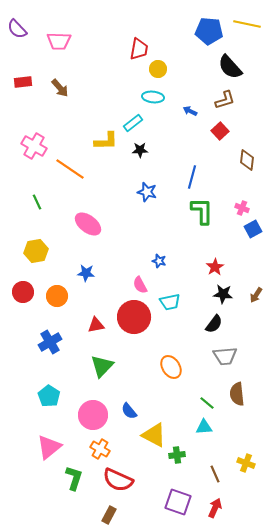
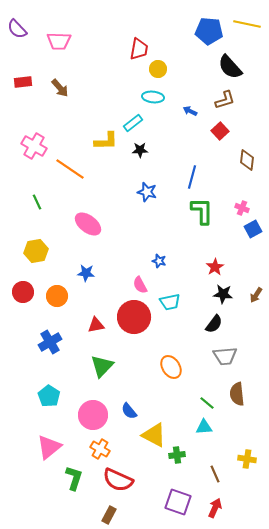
yellow cross at (246, 463): moved 1 px right, 4 px up; rotated 12 degrees counterclockwise
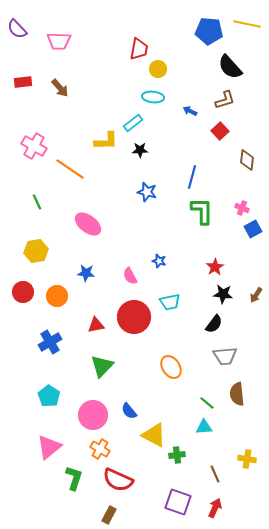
pink semicircle at (140, 285): moved 10 px left, 9 px up
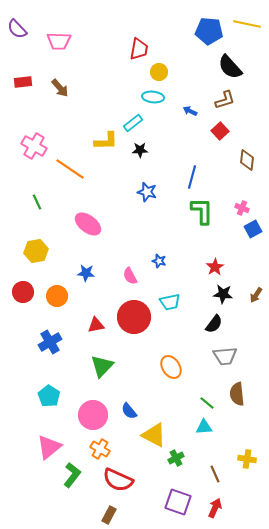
yellow circle at (158, 69): moved 1 px right, 3 px down
green cross at (177, 455): moved 1 px left, 3 px down; rotated 21 degrees counterclockwise
green L-shape at (74, 478): moved 2 px left, 3 px up; rotated 20 degrees clockwise
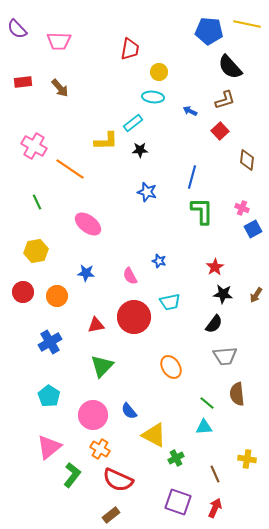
red trapezoid at (139, 49): moved 9 px left
brown rectangle at (109, 515): moved 2 px right; rotated 24 degrees clockwise
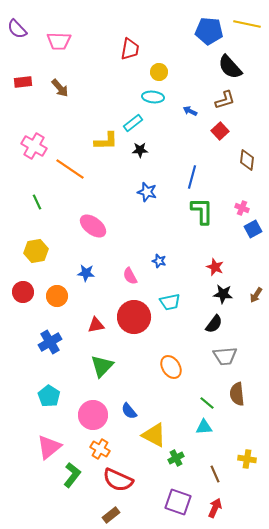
pink ellipse at (88, 224): moved 5 px right, 2 px down
red star at (215, 267): rotated 18 degrees counterclockwise
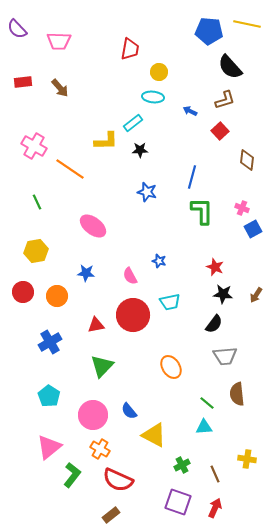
red circle at (134, 317): moved 1 px left, 2 px up
green cross at (176, 458): moved 6 px right, 7 px down
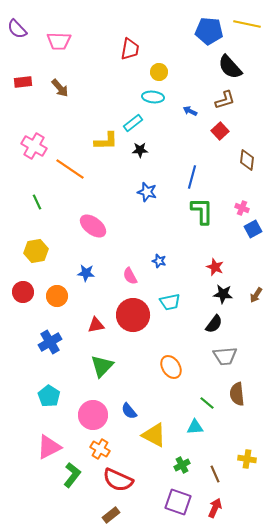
cyan triangle at (204, 427): moved 9 px left
pink triangle at (49, 447): rotated 12 degrees clockwise
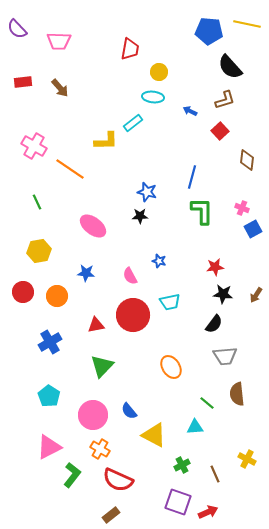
black star at (140, 150): moved 66 px down
yellow hexagon at (36, 251): moved 3 px right
red star at (215, 267): rotated 30 degrees counterclockwise
yellow cross at (247, 459): rotated 18 degrees clockwise
red arrow at (215, 508): moved 7 px left, 4 px down; rotated 42 degrees clockwise
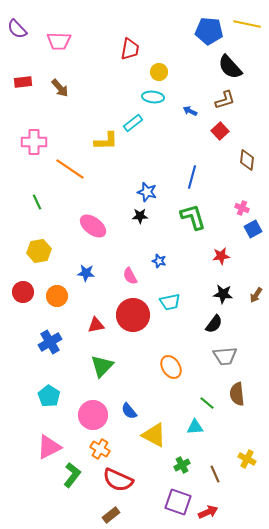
pink cross at (34, 146): moved 4 px up; rotated 30 degrees counterclockwise
green L-shape at (202, 211): moved 9 px left, 6 px down; rotated 16 degrees counterclockwise
red star at (215, 267): moved 6 px right, 11 px up
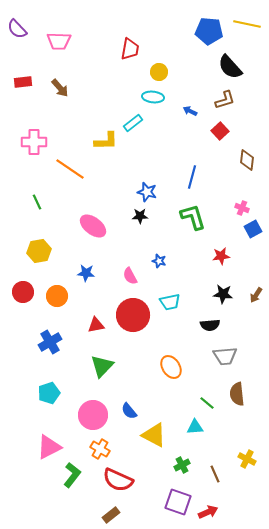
black semicircle at (214, 324): moved 4 px left, 1 px down; rotated 48 degrees clockwise
cyan pentagon at (49, 396): moved 3 px up; rotated 20 degrees clockwise
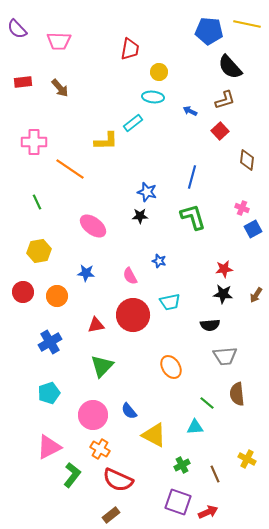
red star at (221, 256): moved 3 px right, 13 px down
